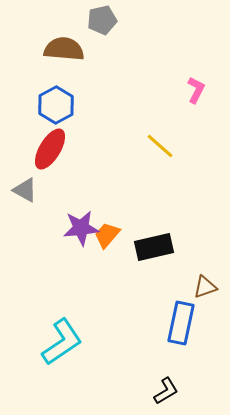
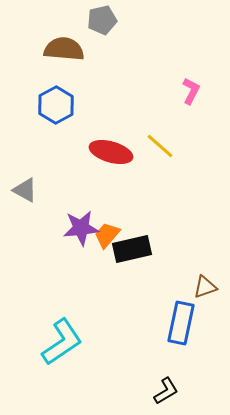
pink L-shape: moved 5 px left, 1 px down
red ellipse: moved 61 px right, 3 px down; rotated 75 degrees clockwise
black rectangle: moved 22 px left, 2 px down
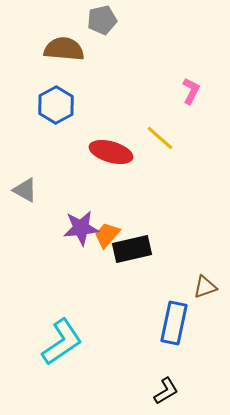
yellow line: moved 8 px up
blue rectangle: moved 7 px left
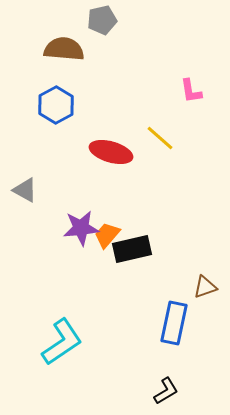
pink L-shape: rotated 144 degrees clockwise
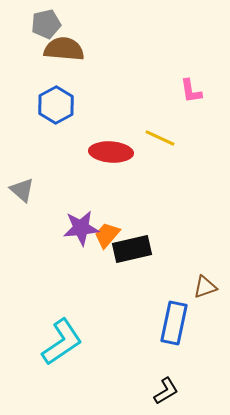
gray pentagon: moved 56 px left, 4 px down
yellow line: rotated 16 degrees counterclockwise
red ellipse: rotated 12 degrees counterclockwise
gray triangle: moved 3 px left; rotated 12 degrees clockwise
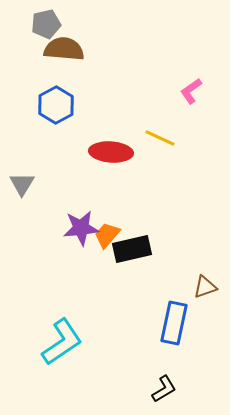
pink L-shape: rotated 64 degrees clockwise
gray triangle: moved 6 px up; rotated 20 degrees clockwise
black L-shape: moved 2 px left, 2 px up
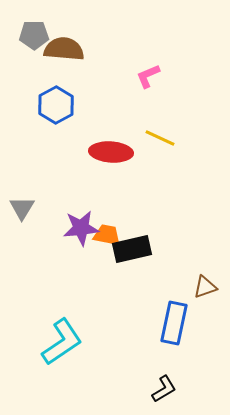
gray pentagon: moved 12 px left, 11 px down; rotated 12 degrees clockwise
pink L-shape: moved 43 px left, 15 px up; rotated 12 degrees clockwise
gray triangle: moved 24 px down
orange trapezoid: rotated 60 degrees clockwise
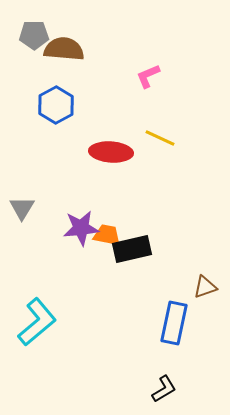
cyan L-shape: moved 25 px left, 20 px up; rotated 6 degrees counterclockwise
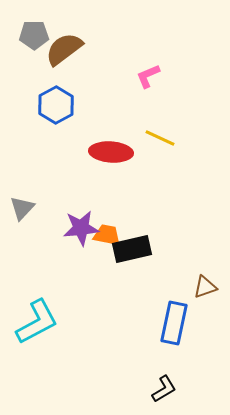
brown semicircle: rotated 42 degrees counterclockwise
gray triangle: rotated 12 degrees clockwise
cyan L-shape: rotated 12 degrees clockwise
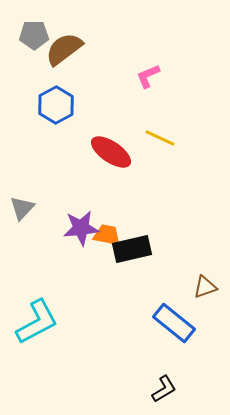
red ellipse: rotated 30 degrees clockwise
blue rectangle: rotated 63 degrees counterclockwise
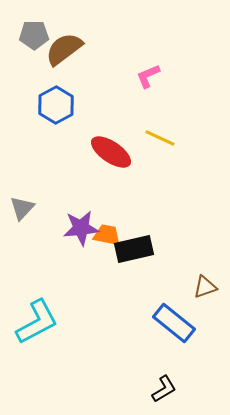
black rectangle: moved 2 px right
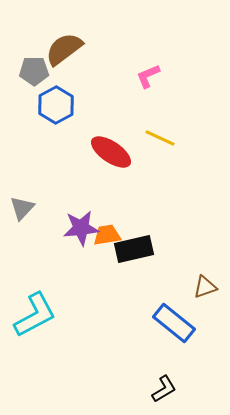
gray pentagon: moved 36 px down
orange trapezoid: rotated 20 degrees counterclockwise
cyan L-shape: moved 2 px left, 7 px up
